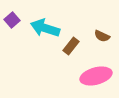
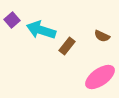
cyan arrow: moved 4 px left, 2 px down
brown rectangle: moved 4 px left
pink ellipse: moved 4 px right, 1 px down; rotated 20 degrees counterclockwise
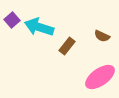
cyan arrow: moved 2 px left, 3 px up
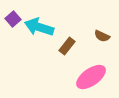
purple square: moved 1 px right, 1 px up
pink ellipse: moved 9 px left
